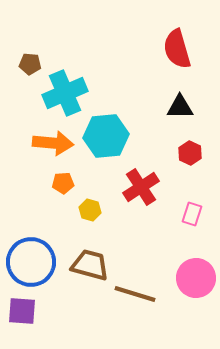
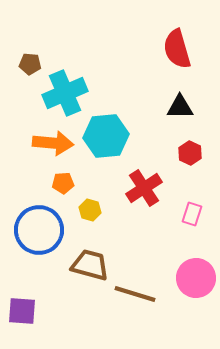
red cross: moved 3 px right, 1 px down
blue circle: moved 8 px right, 32 px up
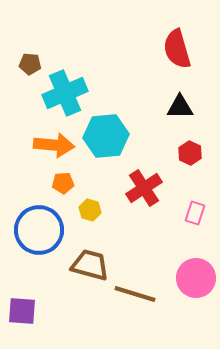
orange arrow: moved 1 px right, 2 px down
pink rectangle: moved 3 px right, 1 px up
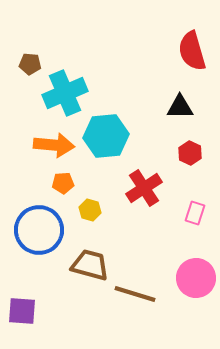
red semicircle: moved 15 px right, 2 px down
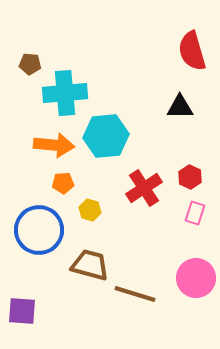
cyan cross: rotated 18 degrees clockwise
red hexagon: moved 24 px down
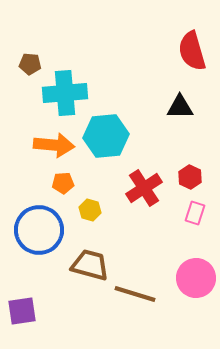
purple square: rotated 12 degrees counterclockwise
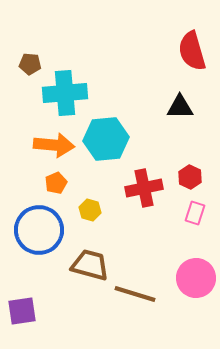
cyan hexagon: moved 3 px down
orange pentagon: moved 7 px left; rotated 20 degrees counterclockwise
red cross: rotated 21 degrees clockwise
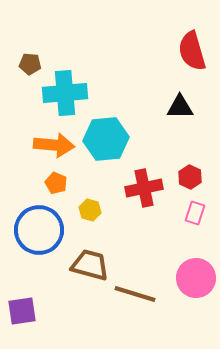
orange pentagon: rotated 25 degrees counterclockwise
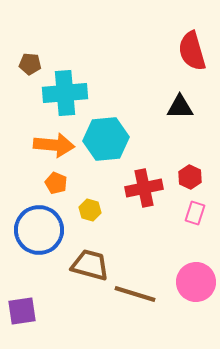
pink circle: moved 4 px down
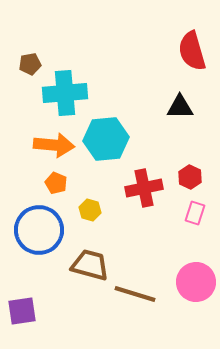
brown pentagon: rotated 15 degrees counterclockwise
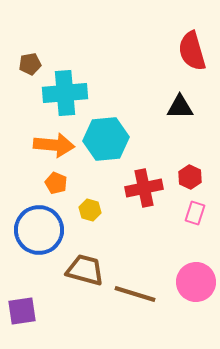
brown trapezoid: moved 5 px left, 5 px down
